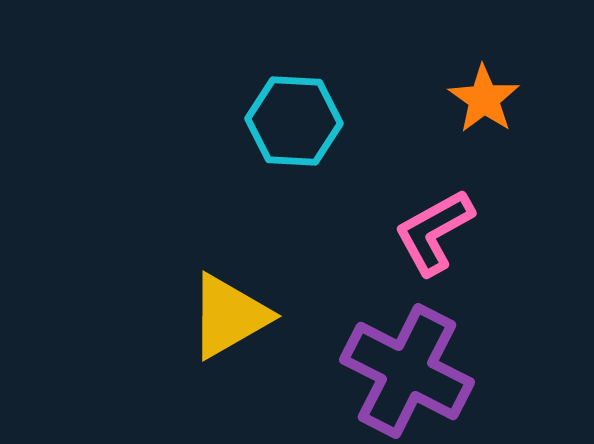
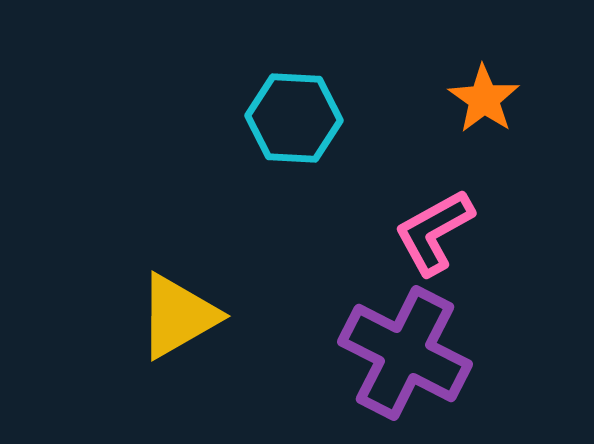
cyan hexagon: moved 3 px up
yellow triangle: moved 51 px left
purple cross: moved 2 px left, 18 px up
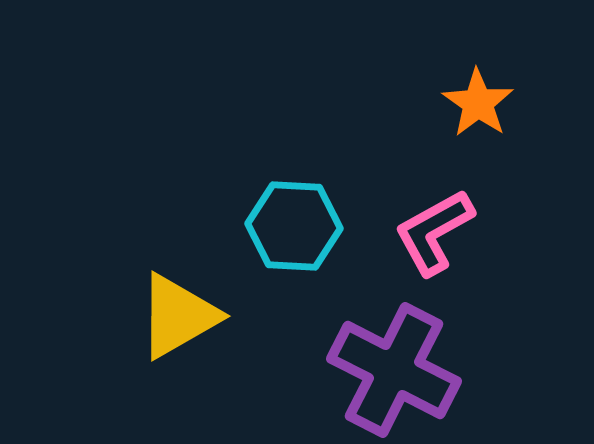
orange star: moved 6 px left, 4 px down
cyan hexagon: moved 108 px down
purple cross: moved 11 px left, 17 px down
